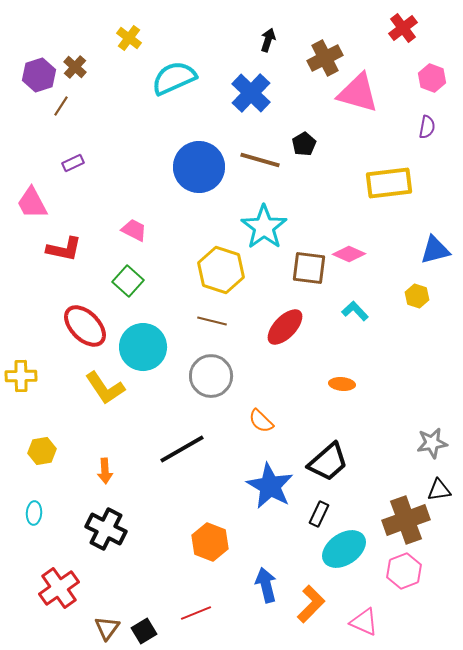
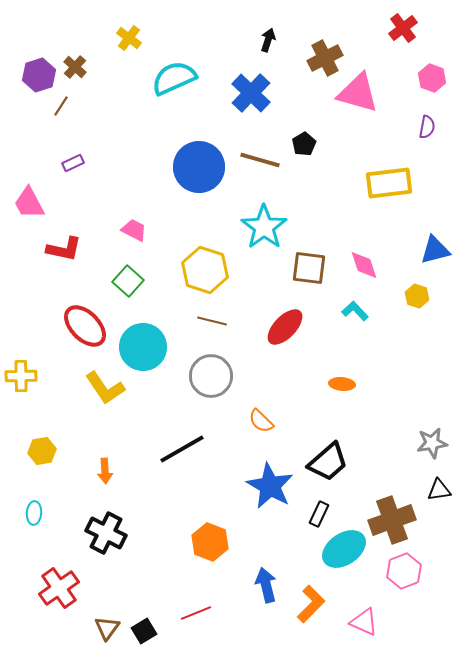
pink trapezoid at (32, 203): moved 3 px left
pink diamond at (349, 254): moved 15 px right, 11 px down; rotated 48 degrees clockwise
yellow hexagon at (221, 270): moved 16 px left
brown cross at (406, 520): moved 14 px left
black cross at (106, 529): moved 4 px down
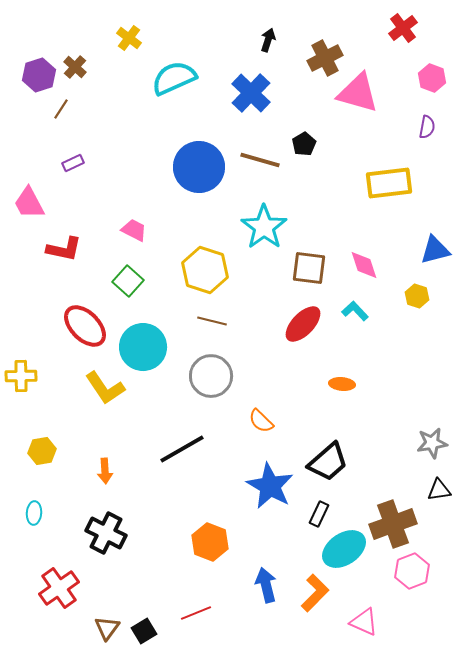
brown line at (61, 106): moved 3 px down
red ellipse at (285, 327): moved 18 px right, 3 px up
brown cross at (392, 520): moved 1 px right, 4 px down
pink hexagon at (404, 571): moved 8 px right
orange L-shape at (311, 604): moved 4 px right, 11 px up
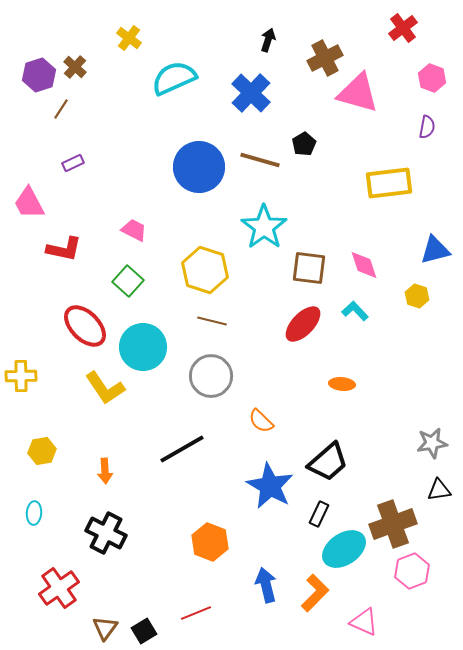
brown triangle at (107, 628): moved 2 px left
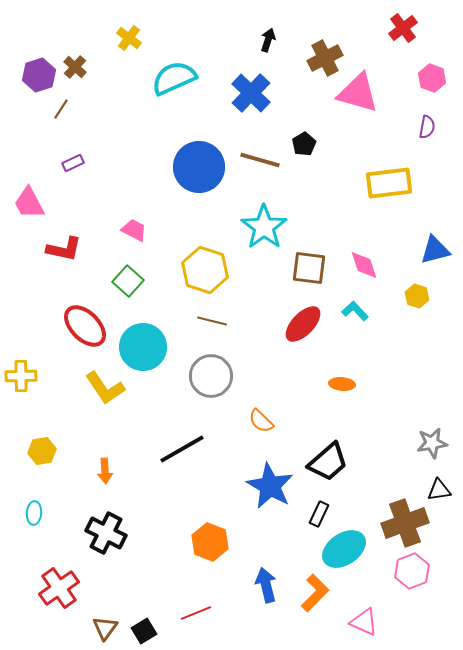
brown cross at (393, 524): moved 12 px right, 1 px up
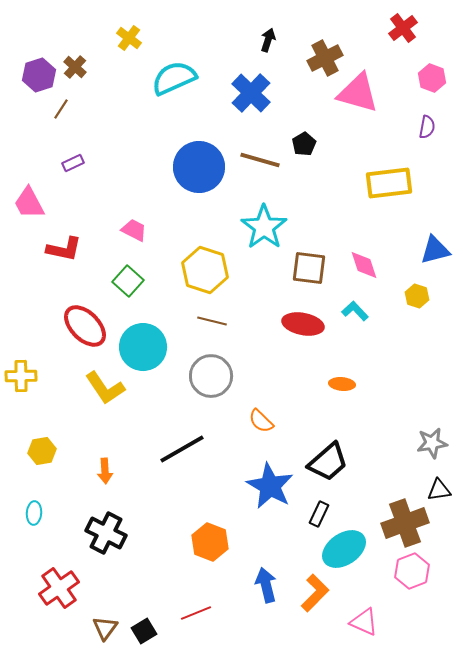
red ellipse at (303, 324): rotated 57 degrees clockwise
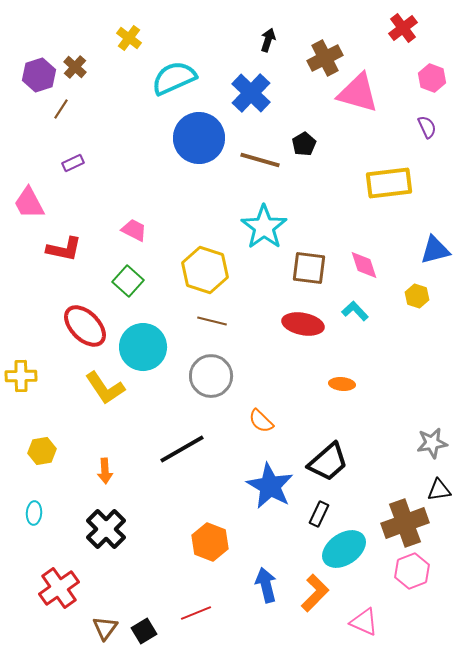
purple semicircle at (427, 127): rotated 35 degrees counterclockwise
blue circle at (199, 167): moved 29 px up
black cross at (106, 533): moved 4 px up; rotated 18 degrees clockwise
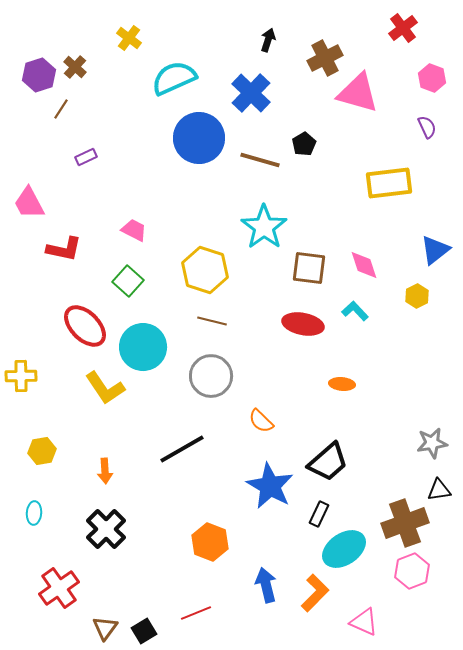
purple rectangle at (73, 163): moved 13 px right, 6 px up
blue triangle at (435, 250): rotated 24 degrees counterclockwise
yellow hexagon at (417, 296): rotated 15 degrees clockwise
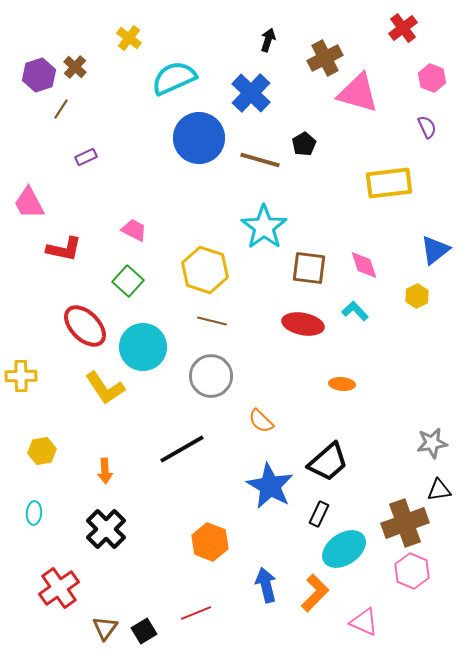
pink hexagon at (412, 571): rotated 16 degrees counterclockwise
